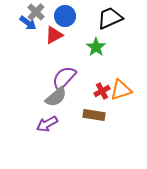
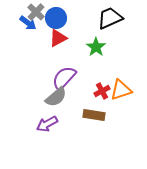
blue circle: moved 9 px left, 2 px down
red triangle: moved 4 px right, 3 px down
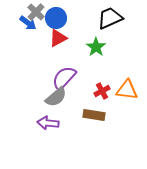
orange triangle: moved 6 px right; rotated 25 degrees clockwise
purple arrow: moved 1 px right, 1 px up; rotated 35 degrees clockwise
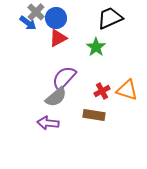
orange triangle: rotated 10 degrees clockwise
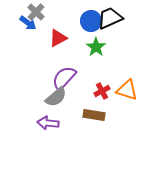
blue circle: moved 35 px right, 3 px down
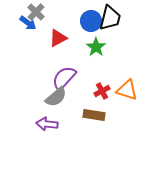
black trapezoid: rotated 128 degrees clockwise
purple arrow: moved 1 px left, 1 px down
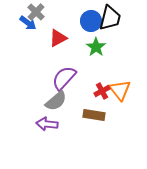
orange triangle: moved 7 px left; rotated 35 degrees clockwise
gray semicircle: moved 4 px down
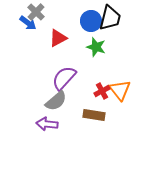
green star: rotated 18 degrees counterclockwise
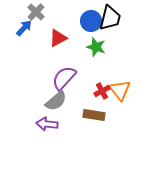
blue arrow: moved 4 px left, 5 px down; rotated 84 degrees counterclockwise
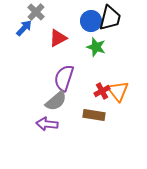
purple semicircle: rotated 24 degrees counterclockwise
orange triangle: moved 2 px left, 1 px down
